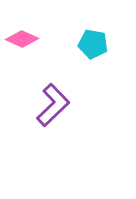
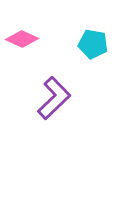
purple L-shape: moved 1 px right, 7 px up
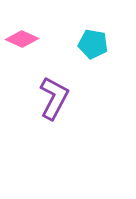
purple L-shape: rotated 18 degrees counterclockwise
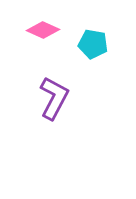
pink diamond: moved 21 px right, 9 px up
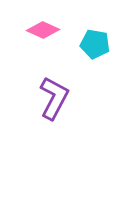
cyan pentagon: moved 2 px right
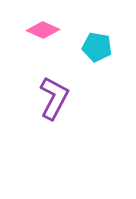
cyan pentagon: moved 2 px right, 3 px down
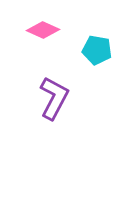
cyan pentagon: moved 3 px down
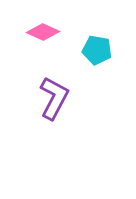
pink diamond: moved 2 px down
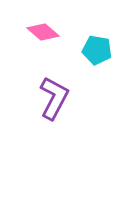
pink diamond: rotated 16 degrees clockwise
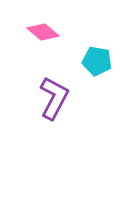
cyan pentagon: moved 11 px down
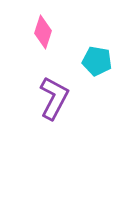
pink diamond: rotated 68 degrees clockwise
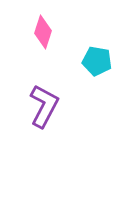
purple L-shape: moved 10 px left, 8 px down
